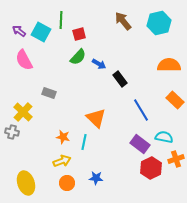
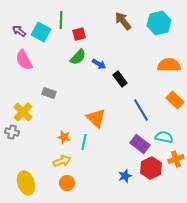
orange star: moved 1 px right
blue star: moved 29 px right, 2 px up; rotated 24 degrees counterclockwise
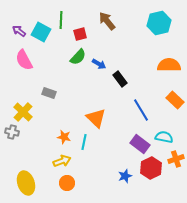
brown arrow: moved 16 px left
red square: moved 1 px right
